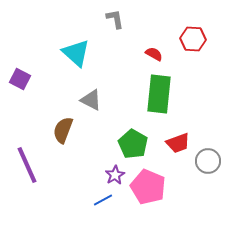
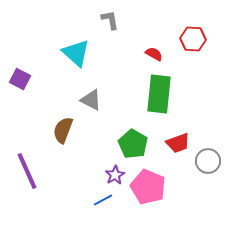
gray L-shape: moved 5 px left, 1 px down
purple line: moved 6 px down
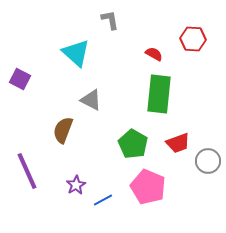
purple star: moved 39 px left, 10 px down
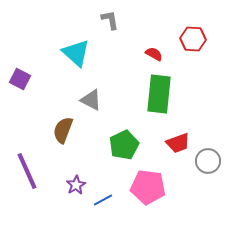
green pentagon: moved 9 px left, 1 px down; rotated 16 degrees clockwise
pink pentagon: rotated 16 degrees counterclockwise
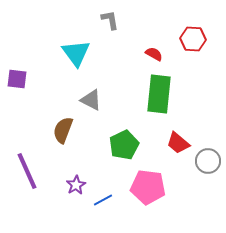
cyan triangle: rotated 12 degrees clockwise
purple square: moved 3 px left; rotated 20 degrees counterclockwise
red trapezoid: rotated 60 degrees clockwise
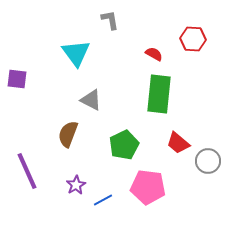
brown semicircle: moved 5 px right, 4 px down
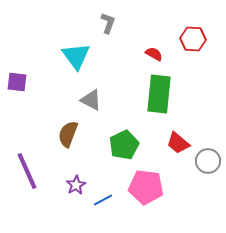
gray L-shape: moved 2 px left, 3 px down; rotated 30 degrees clockwise
cyan triangle: moved 3 px down
purple square: moved 3 px down
pink pentagon: moved 2 px left
